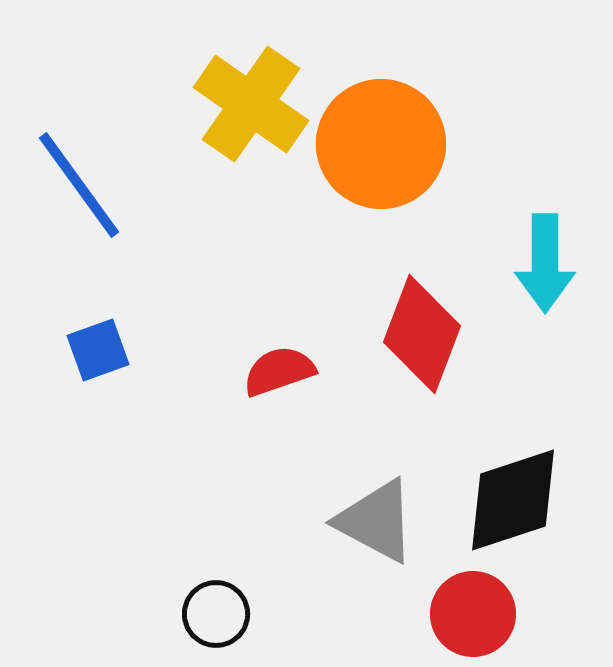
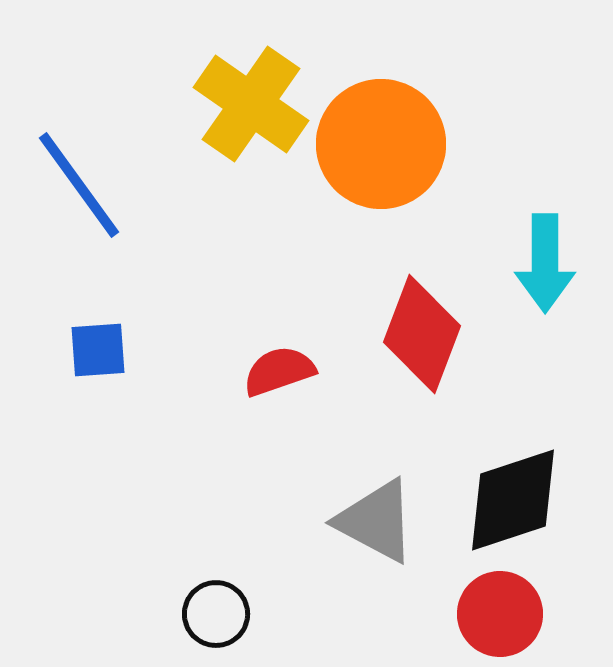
blue square: rotated 16 degrees clockwise
red circle: moved 27 px right
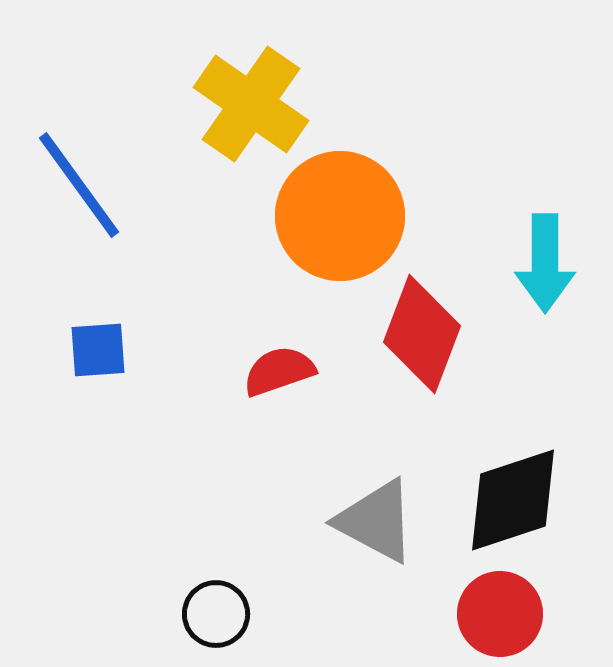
orange circle: moved 41 px left, 72 px down
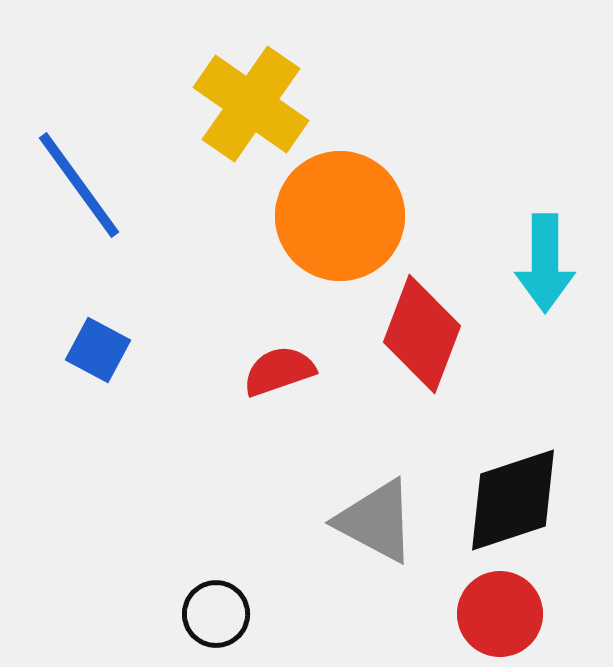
blue square: rotated 32 degrees clockwise
